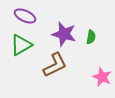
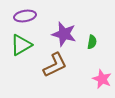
purple ellipse: rotated 35 degrees counterclockwise
green semicircle: moved 1 px right, 5 px down
pink star: moved 2 px down
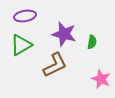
pink star: moved 1 px left
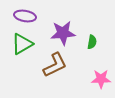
purple ellipse: rotated 20 degrees clockwise
purple star: moved 1 px left, 1 px up; rotated 20 degrees counterclockwise
green triangle: moved 1 px right, 1 px up
pink star: rotated 24 degrees counterclockwise
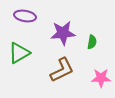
green triangle: moved 3 px left, 9 px down
brown L-shape: moved 7 px right, 5 px down
pink star: moved 1 px up
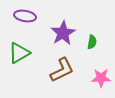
purple star: rotated 25 degrees counterclockwise
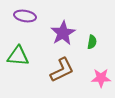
green triangle: moved 1 px left, 3 px down; rotated 35 degrees clockwise
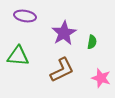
purple star: moved 1 px right
pink star: rotated 18 degrees clockwise
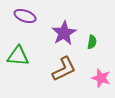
purple ellipse: rotated 10 degrees clockwise
brown L-shape: moved 2 px right, 1 px up
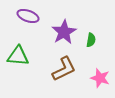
purple ellipse: moved 3 px right
purple star: moved 1 px up
green semicircle: moved 1 px left, 2 px up
pink star: moved 1 px left
